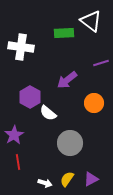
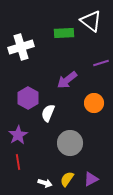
white cross: rotated 25 degrees counterclockwise
purple hexagon: moved 2 px left, 1 px down
white semicircle: rotated 72 degrees clockwise
purple star: moved 4 px right
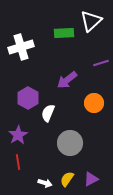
white triangle: rotated 40 degrees clockwise
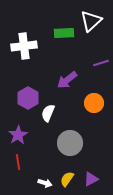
white cross: moved 3 px right, 1 px up; rotated 10 degrees clockwise
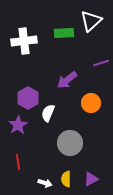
white cross: moved 5 px up
orange circle: moved 3 px left
purple star: moved 10 px up
yellow semicircle: moved 1 px left; rotated 35 degrees counterclockwise
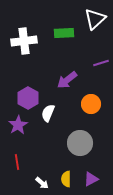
white triangle: moved 4 px right, 2 px up
orange circle: moved 1 px down
gray circle: moved 10 px right
red line: moved 1 px left
white arrow: moved 3 px left; rotated 24 degrees clockwise
